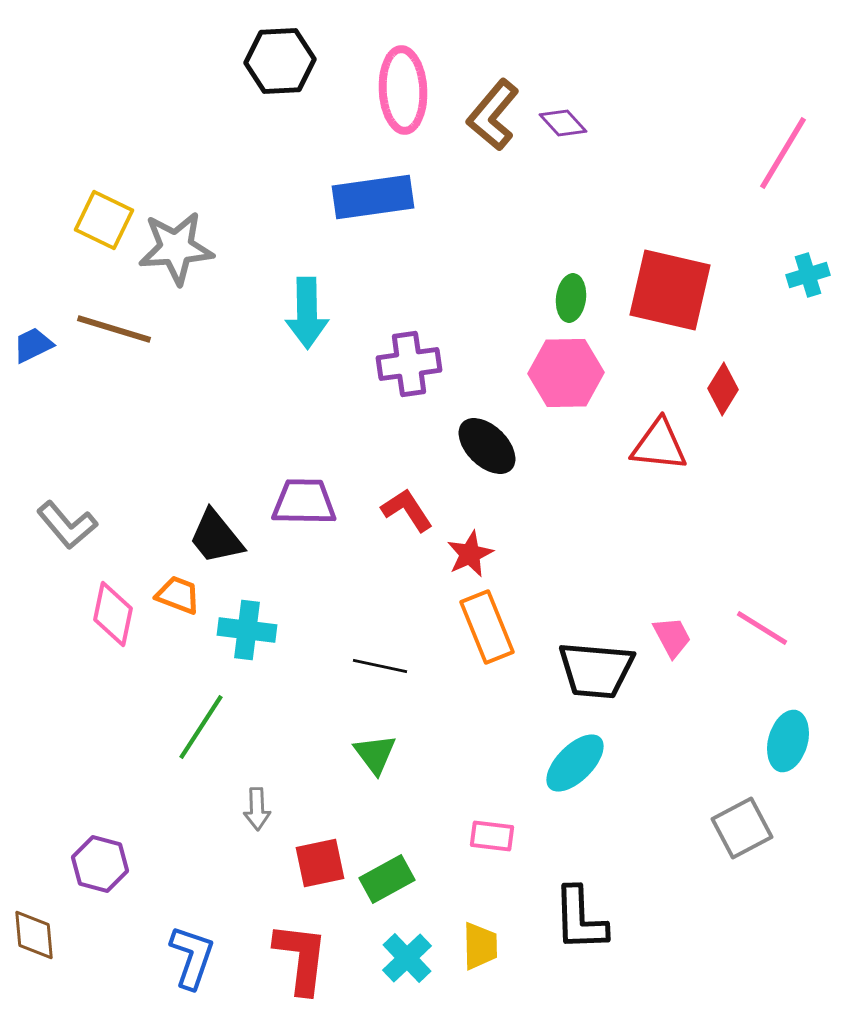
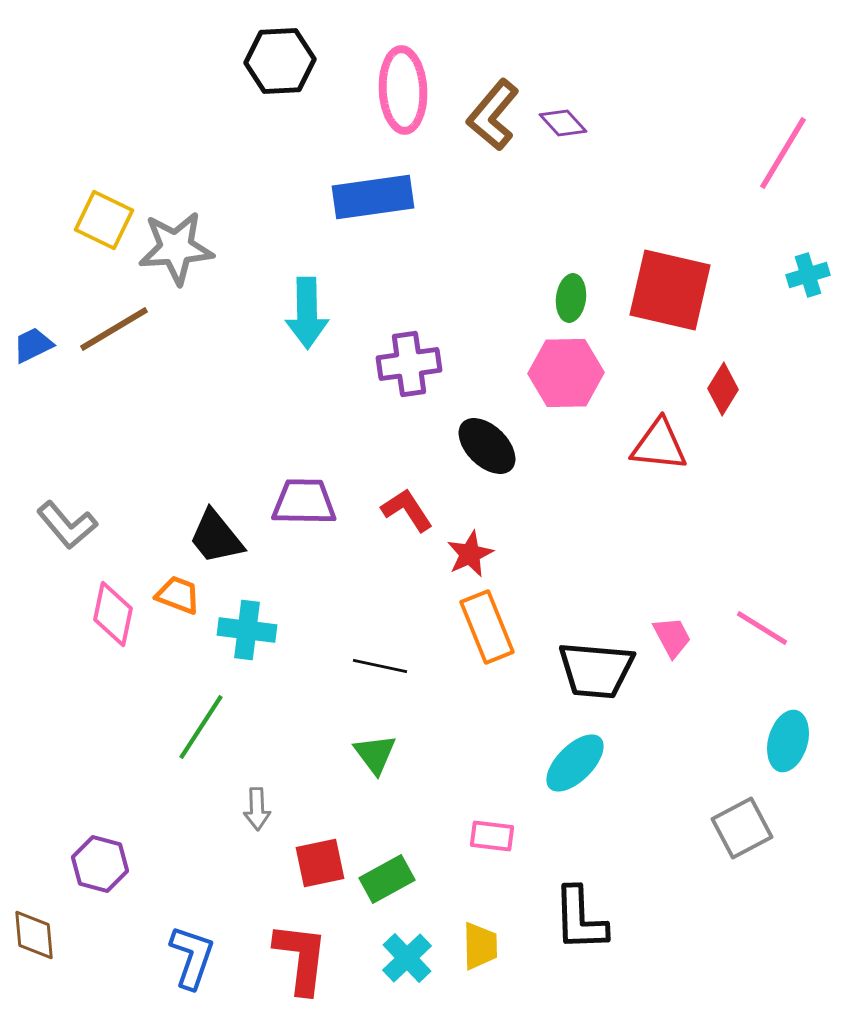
brown line at (114, 329): rotated 48 degrees counterclockwise
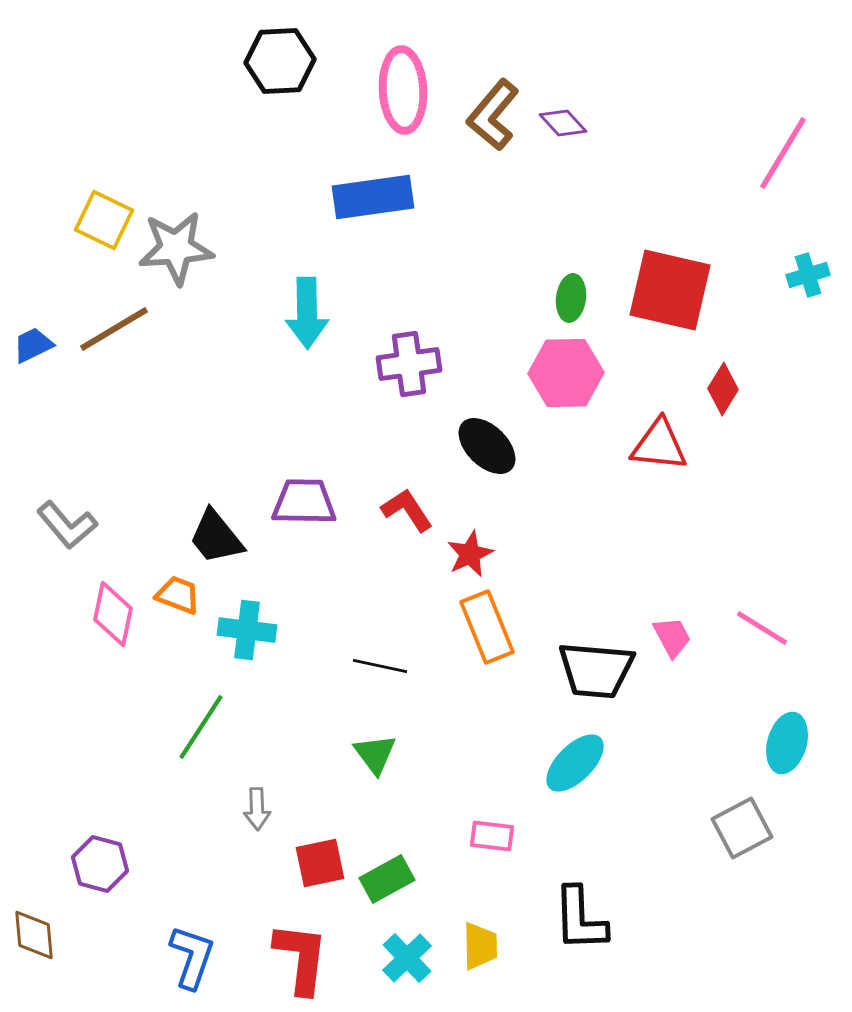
cyan ellipse at (788, 741): moved 1 px left, 2 px down
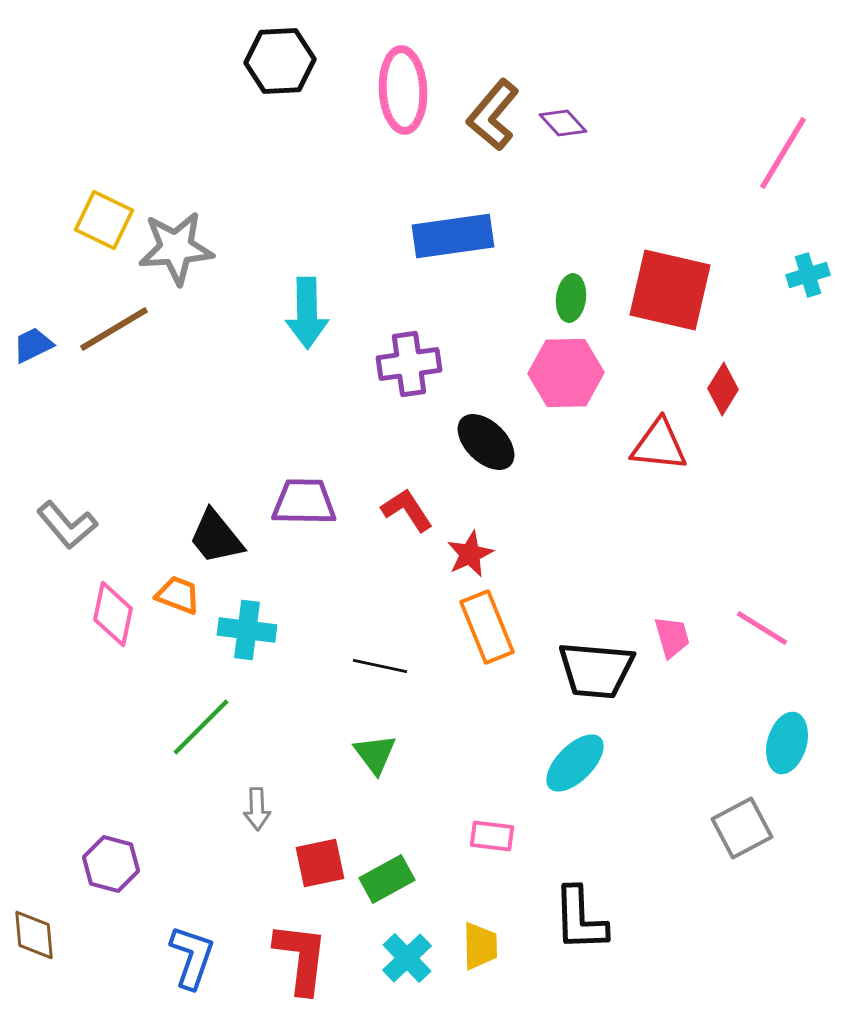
blue rectangle at (373, 197): moved 80 px right, 39 px down
black ellipse at (487, 446): moved 1 px left, 4 px up
pink trapezoid at (672, 637): rotated 12 degrees clockwise
green line at (201, 727): rotated 12 degrees clockwise
purple hexagon at (100, 864): moved 11 px right
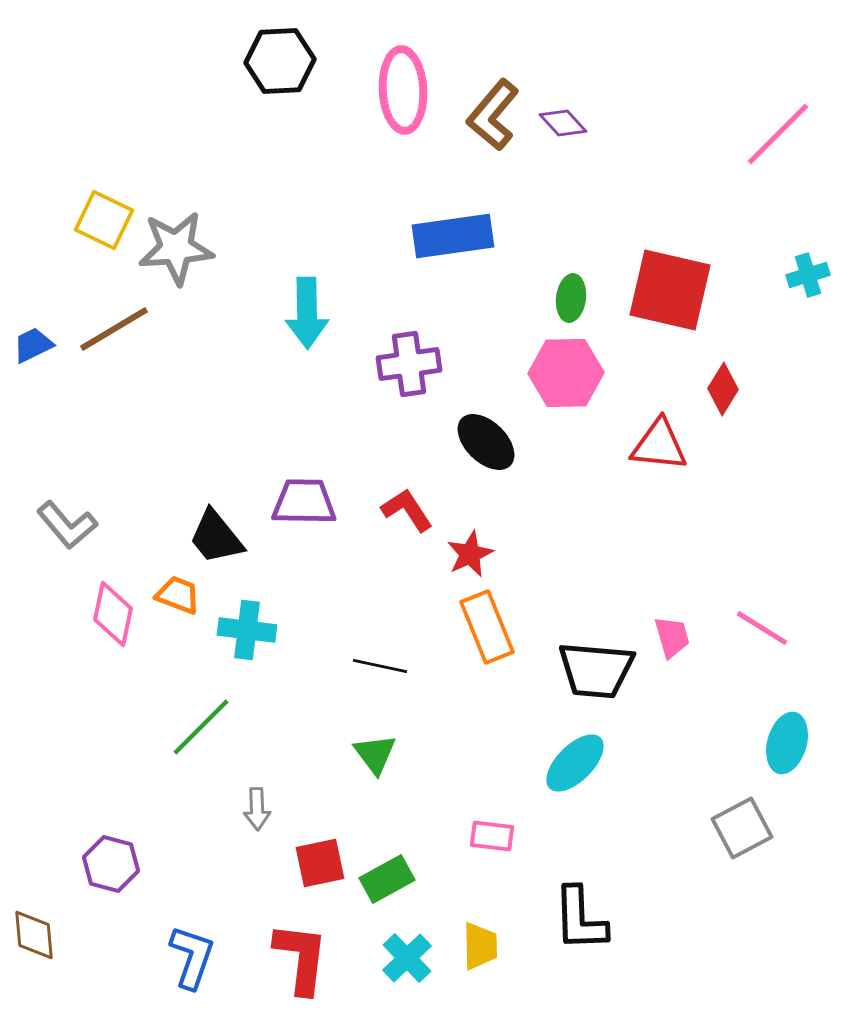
pink line at (783, 153): moved 5 px left, 19 px up; rotated 14 degrees clockwise
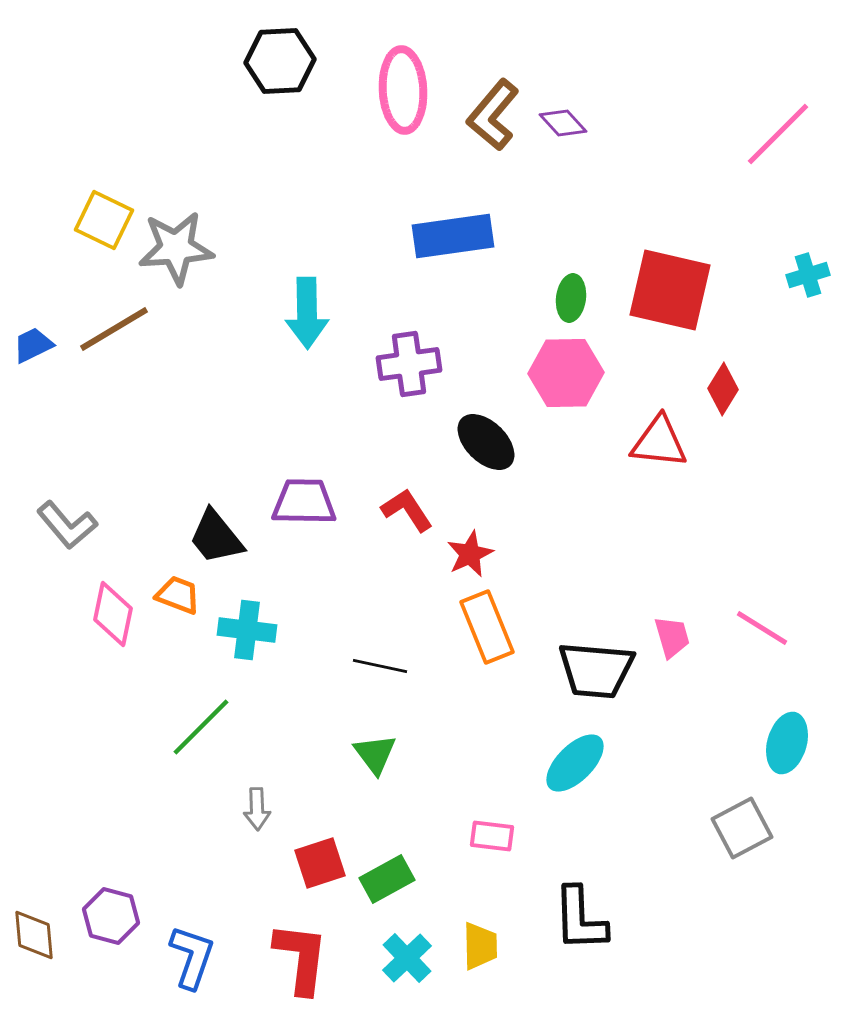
red triangle at (659, 445): moved 3 px up
red square at (320, 863): rotated 6 degrees counterclockwise
purple hexagon at (111, 864): moved 52 px down
